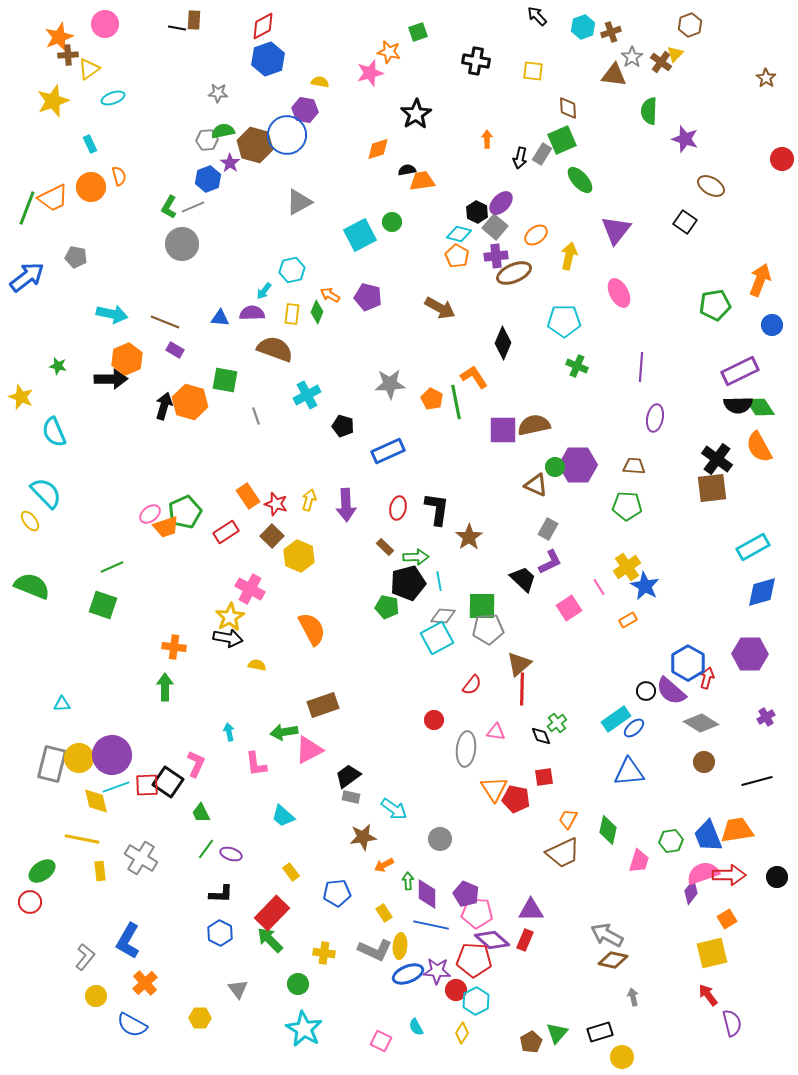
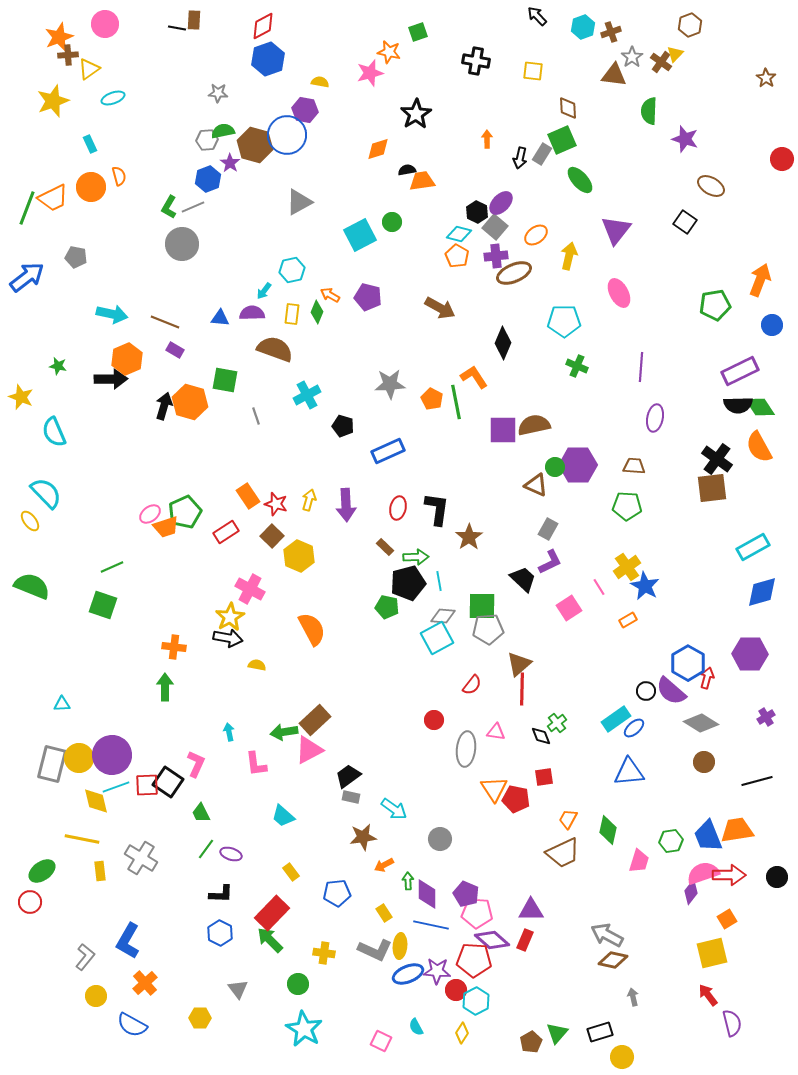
brown rectangle at (323, 705): moved 8 px left, 15 px down; rotated 24 degrees counterclockwise
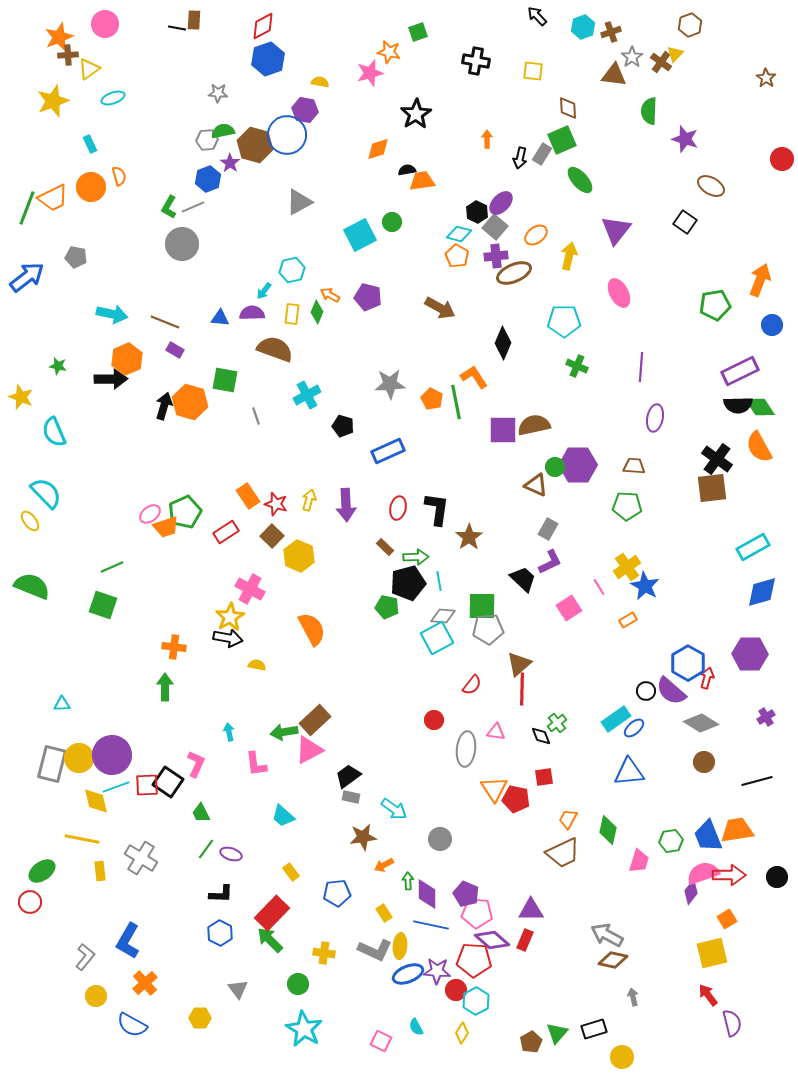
black rectangle at (600, 1032): moved 6 px left, 3 px up
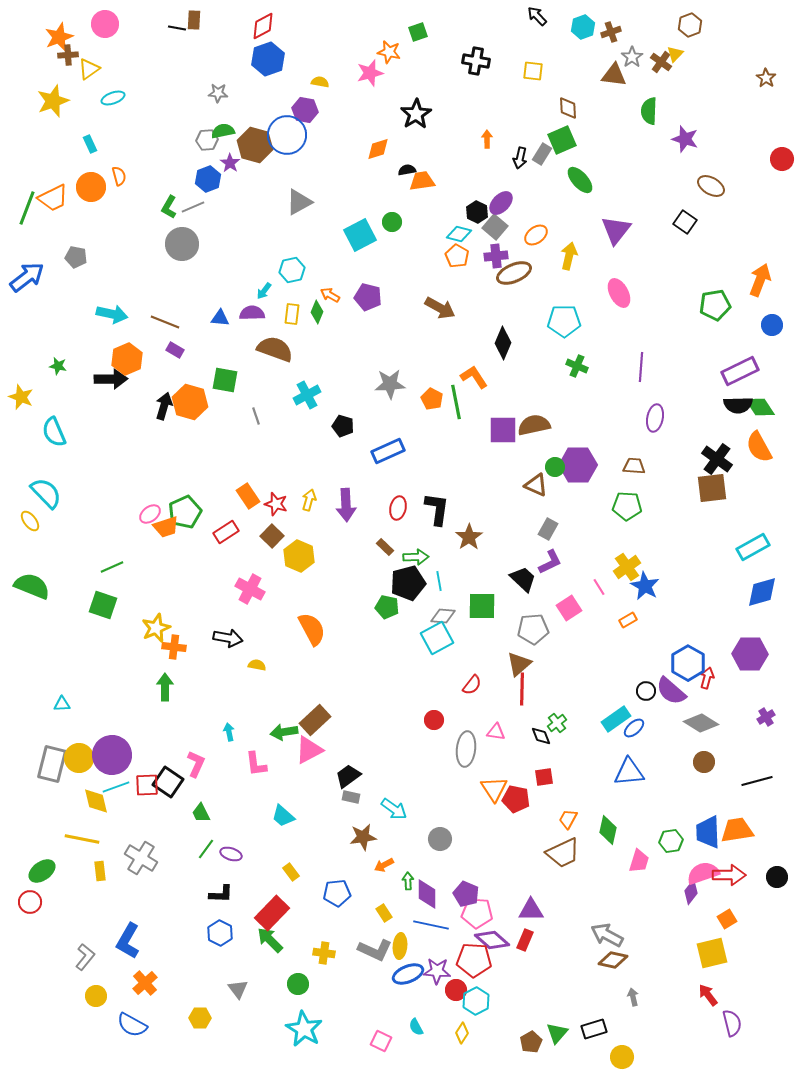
yellow star at (230, 617): moved 74 px left, 11 px down; rotated 8 degrees clockwise
gray pentagon at (488, 629): moved 45 px right
blue trapezoid at (708, 836): moved 4 px up; rotated 20 degrees clockwise
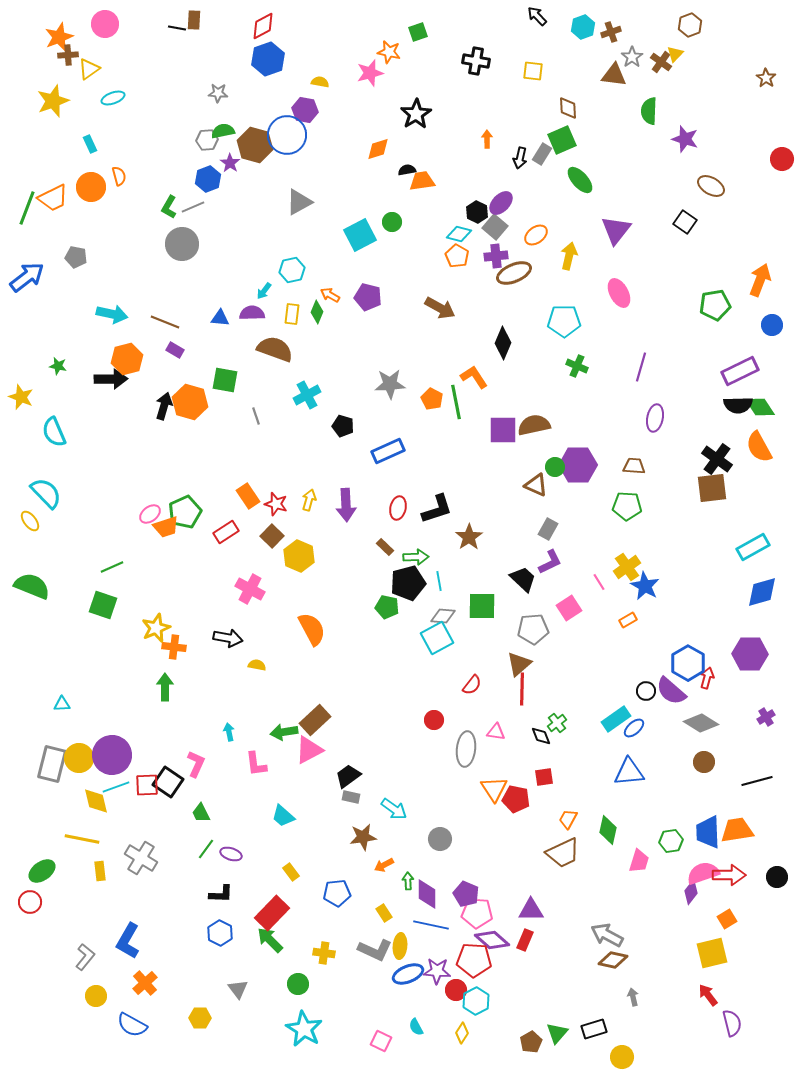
orange hexagon at (127, 359): rotated 8 degrees clockwise
purple line at (641, 367): rotated 12 degrees clockwise
black L-shape at (437, 509): rotated 64 degrees clockwise
pink line at (599, 587): moved 5 px up
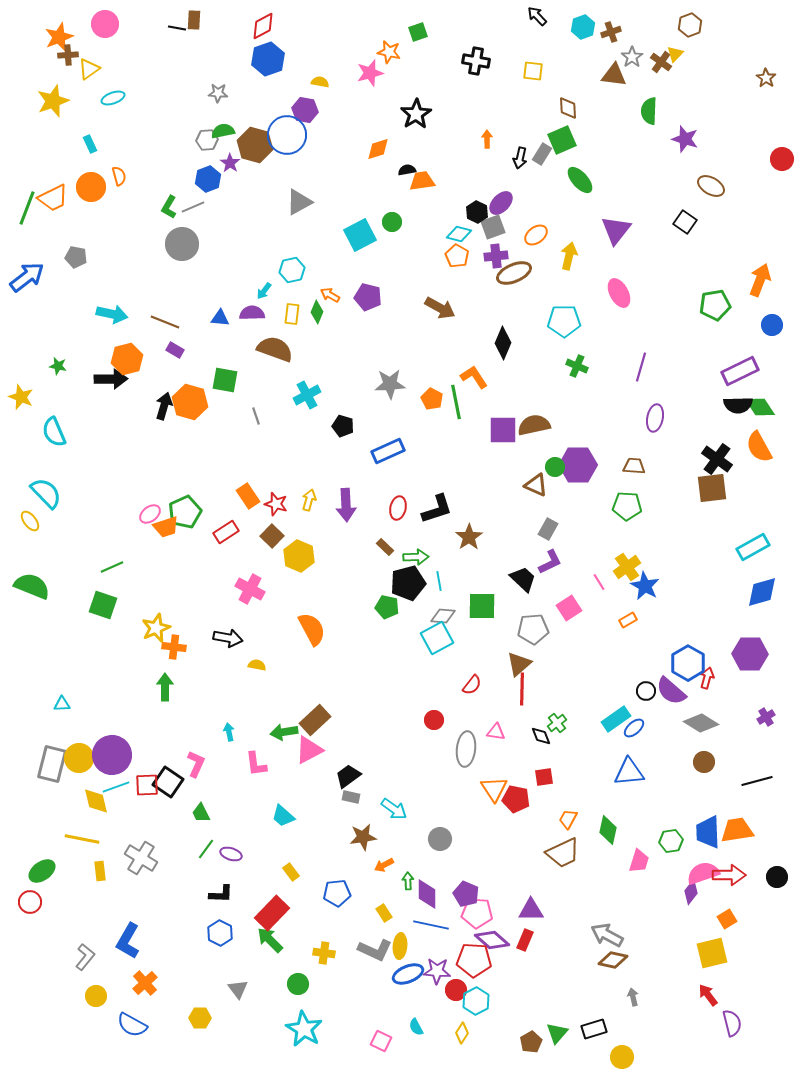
gray square at (495, 227): moved 2 px left; rotated 30 degrees clockwise
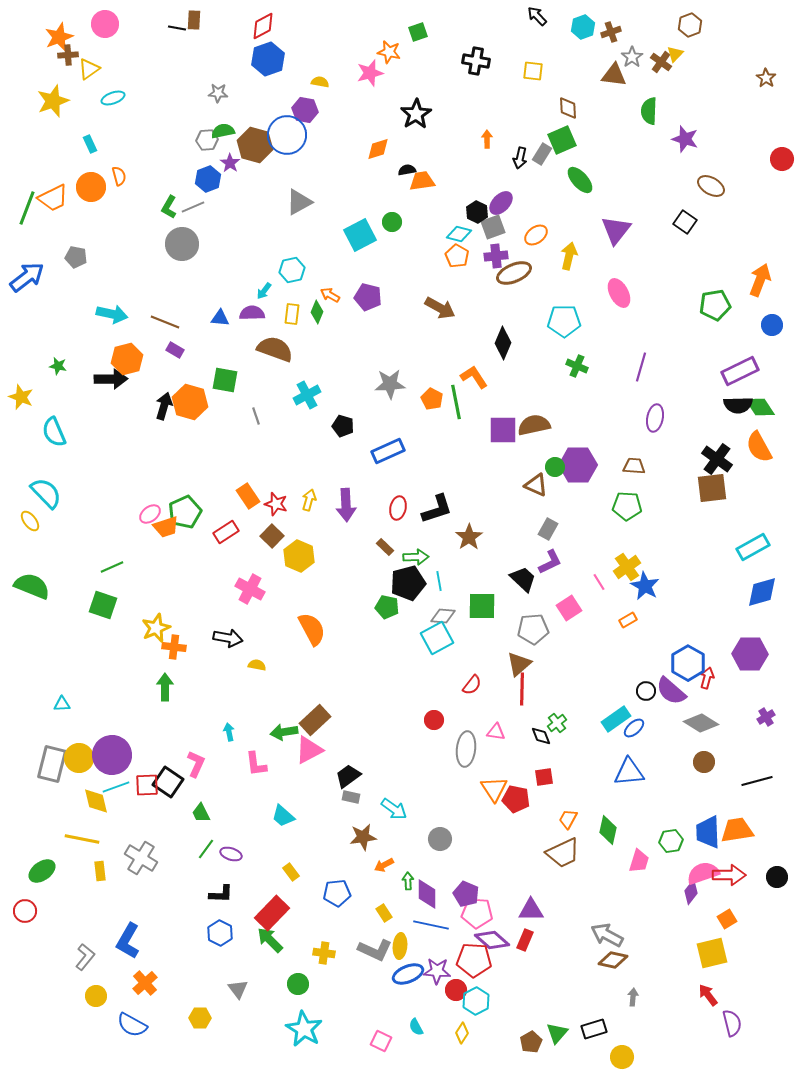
red circle at (30, 902): moved 5 px left, 9 px down
gray arrow at (633, 997): rotated 18 degrees clockwise
